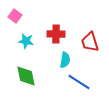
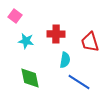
green diamond: moved 4 px right, 2 px down
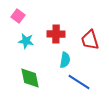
pink square: moved 3 px right
red trapezoid: moved 2 px up
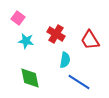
pink square: moved 2 px down
red cross: rotated 30 degrees clockwise
red trapezoid: rotated 15 degrees counterclockwise
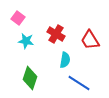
green diamond: rotated 30 degrees clockwise
blue line: moved 1 px down
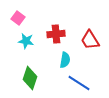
red cross: rotated 36 degrees counterclockwise
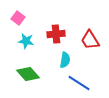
green diamond: moved 2 px left, 4 px up; rotated 60 degrees counterclockwise
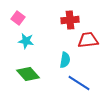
red cross: moved 14 px right, 14 px up
red trapezoid: moved 2 px left; rotated 115 degrees clockwise
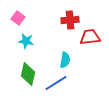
red trapezoid: moved 2 px right, 3 px up
green diamond: rotated 55 degrees clockwise
blue line: moved 23 px left; rotated 65 degrees counterclockwise
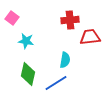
pink square: moved 6 px left
